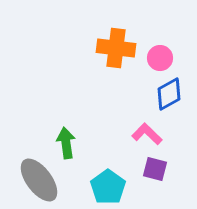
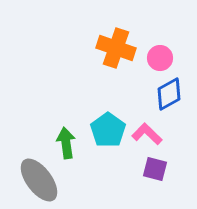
orange cross: rotated 12 degrees clockwise
cyan pentagon: moved 57 px up
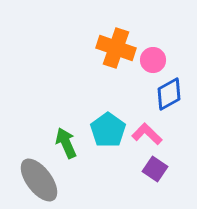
pink circle: moved 7 px left, 2 px down
green arrow: rotated 16 degrees counterclockwise
purple square: rotated 20 degrees clockwise
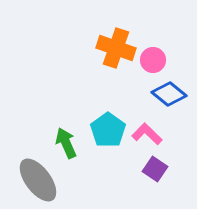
blue diamond: rotated 68 degrees clockwise
gray ellipse: moved 1 px left
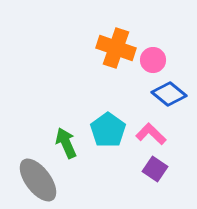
pink L-shape: moved 4 px right
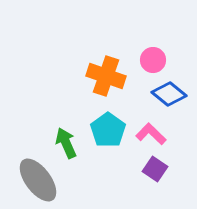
orange cross: moved 10 px left, 28 px down
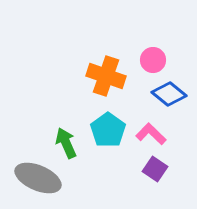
gray ellipse: moved 2 px up; rotated 30 degrees counterclockwise
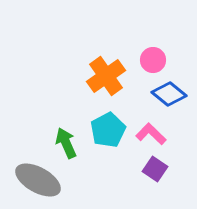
orange cross: rotated 36 degrees clockwise
cyan pentagon: rotated 8 degrees clockwise
gray ellipse: moved 2 px down; rotated 6 degrees clockwise
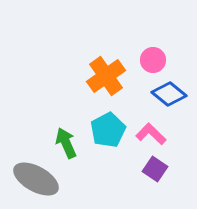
gray ellipse: moved 2 px left, 1 px up
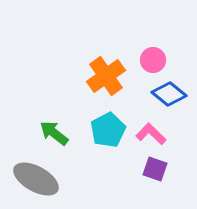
green arrow: moved 12 px left, 10 px up; rotated 28 degrees counterclockwise
purple square: rotated 15 degrees counterclockwise
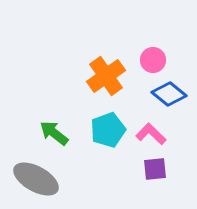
cyan pentagon: rotated 8 degrees clockwise
purple square: rotated 25 degrees counterclockwise
